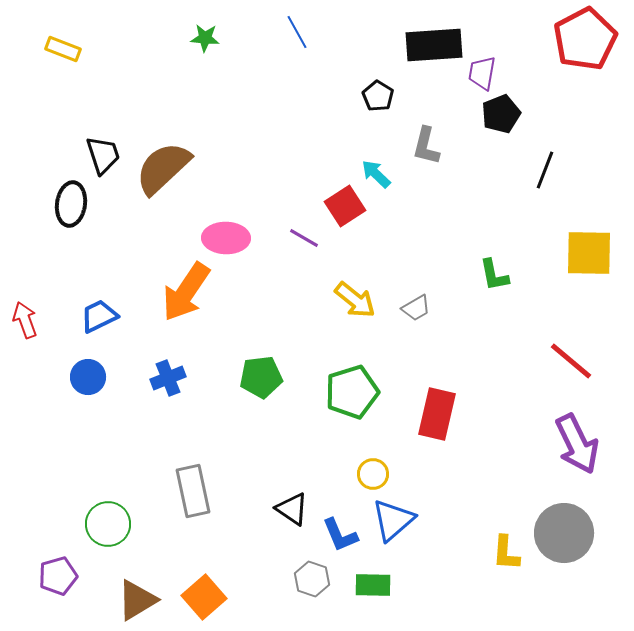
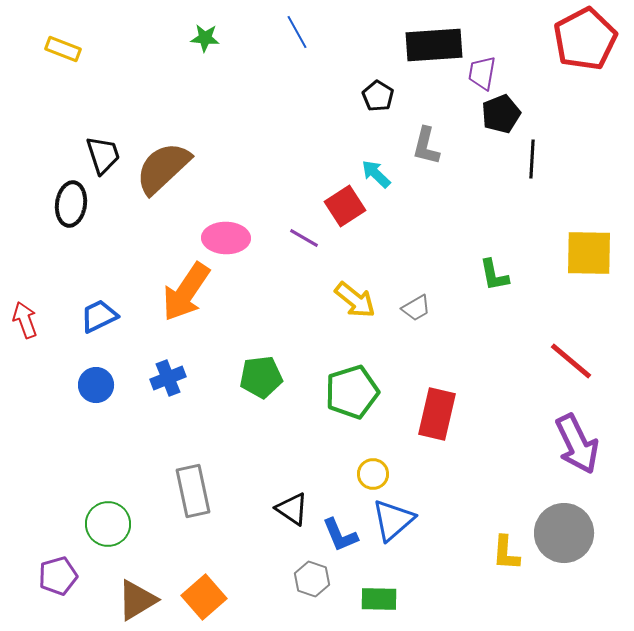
black line at (545, 170): moved 13 px left, 11 px up; rotated 18 degrees counterclockwise
blue circle at (88, 377): moved 8 px right, 8 px down
green rectangle at (373, 585): moved 6 px right, 14 px down
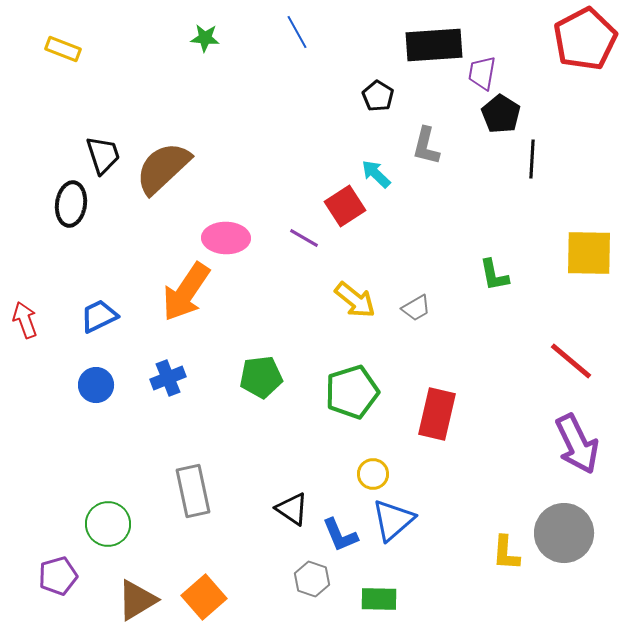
black pentagon at (501, 114): rotated 18 degrees counterclockwise
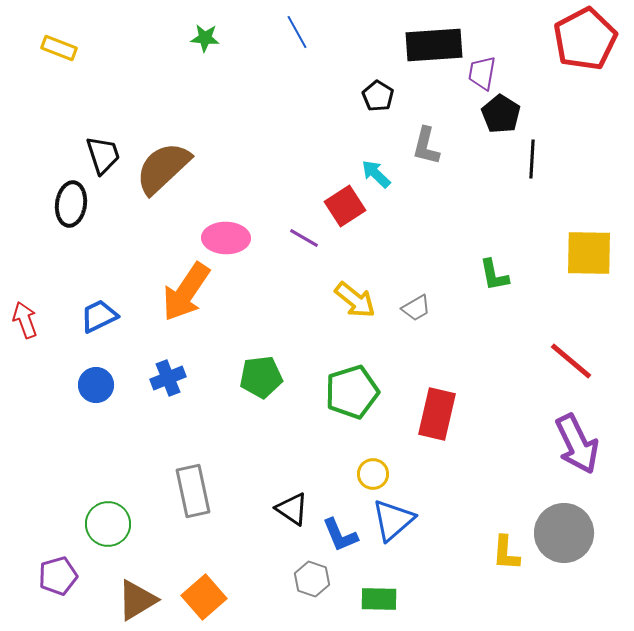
yellow rectangle at (63, 49): moved 4 px left, 1 px up
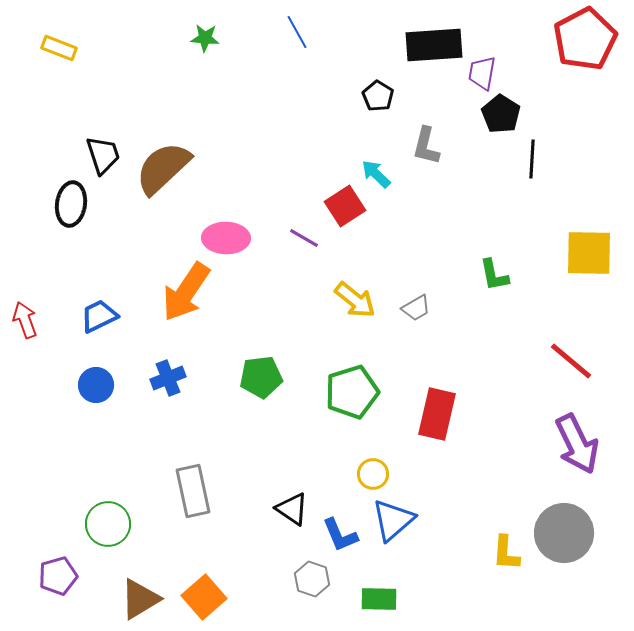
brown triangle at (137, 600): moved 3 px right, 1 px up
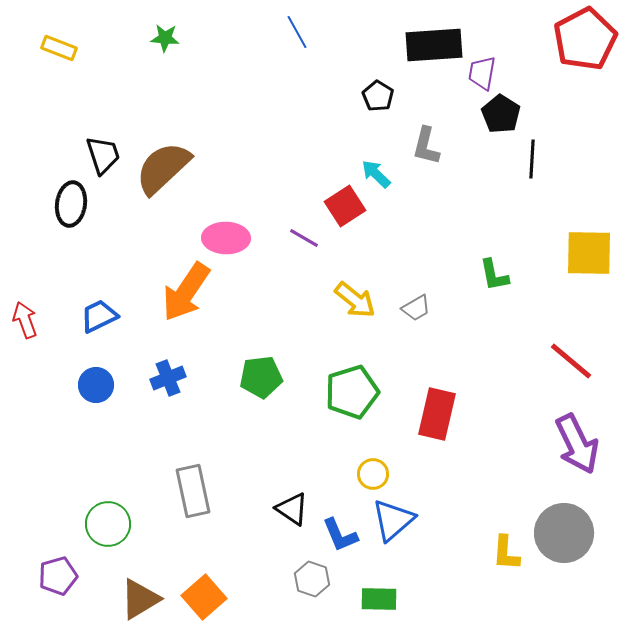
green star at (205, 38): moved 40 px left
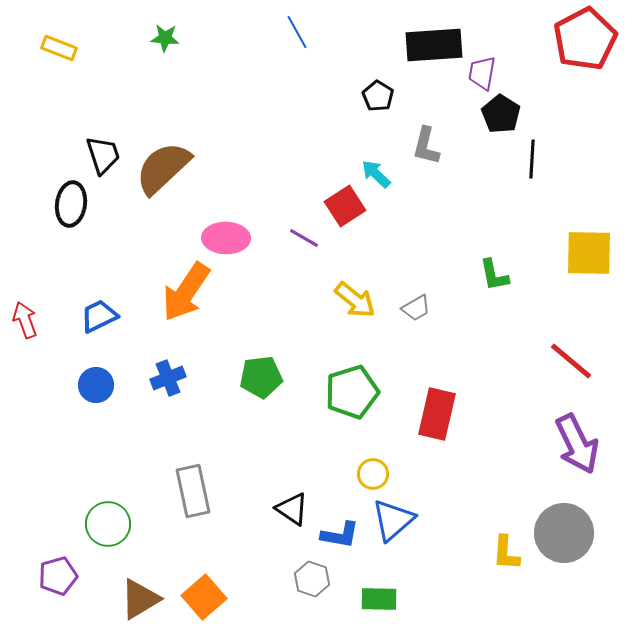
blue L-shape at (340, 535): rotated 57 degrees counterclockwise
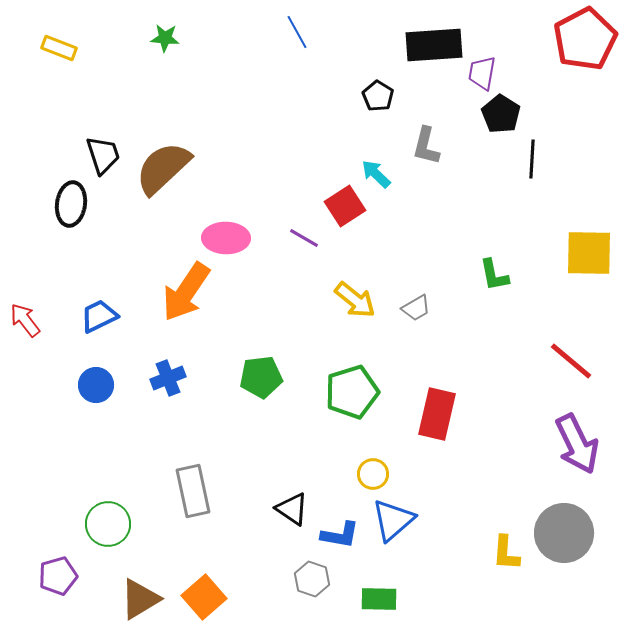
red arrow at (25, 320): rotated 18 degrees counterclockwise
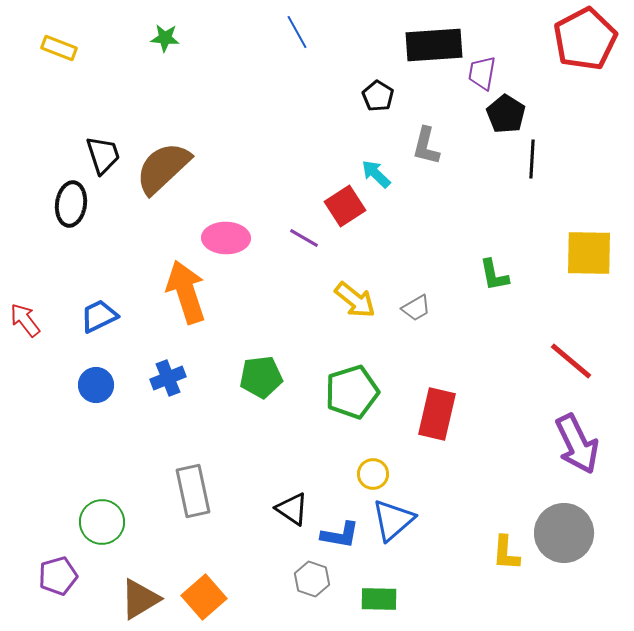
black pentagon at (501, 114): moved 5 px right
orange arrow at (186, 292): rotated 128 degrees clockwise
green circle at (108, 524): moved 6 px left, 2 px up
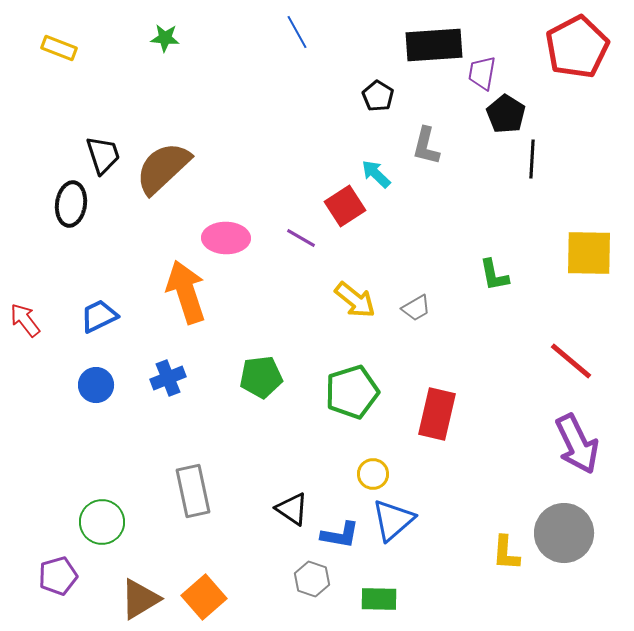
red pentagon at (585, 39): moved 8 px left, 8 px down
purple line at (304, 238): moved 3 px left
